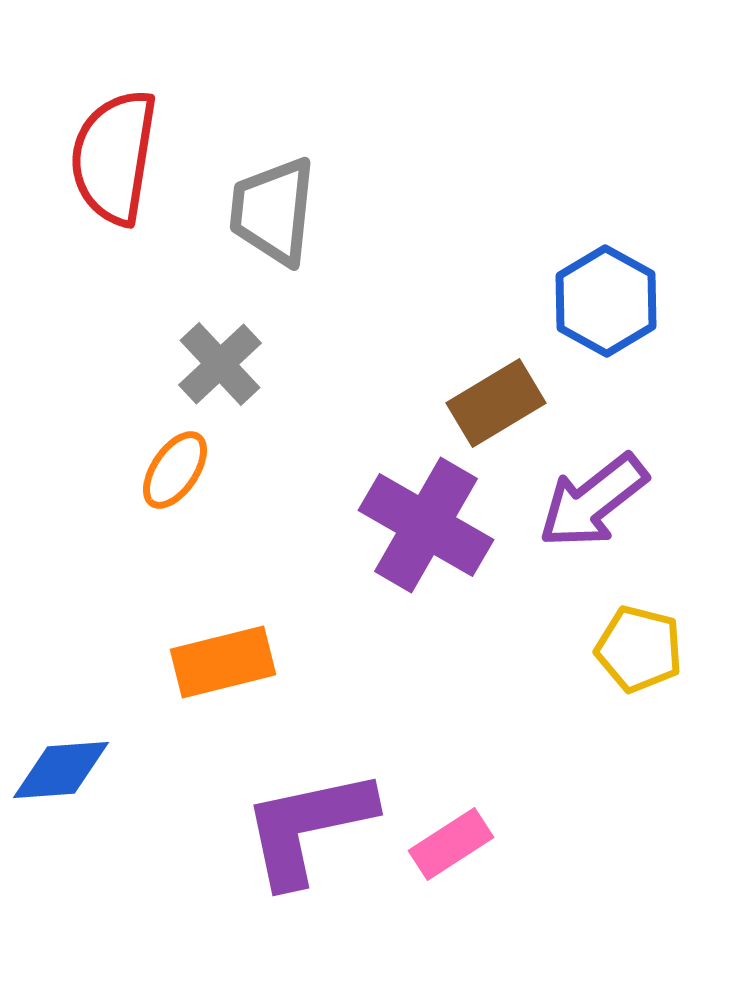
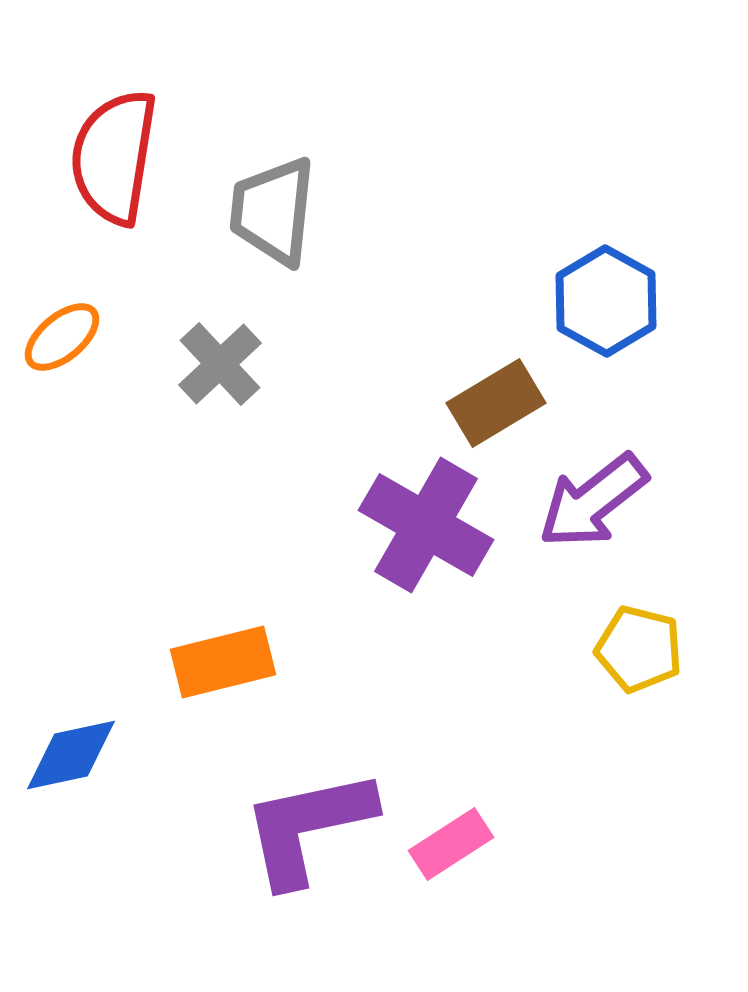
orange ellipse: moved 113 px left, 133 px up; rotated 16 degrees clockwise
blue diamond: moved 10 px right, 15 px up; rotated 8 degrees counterclockwise
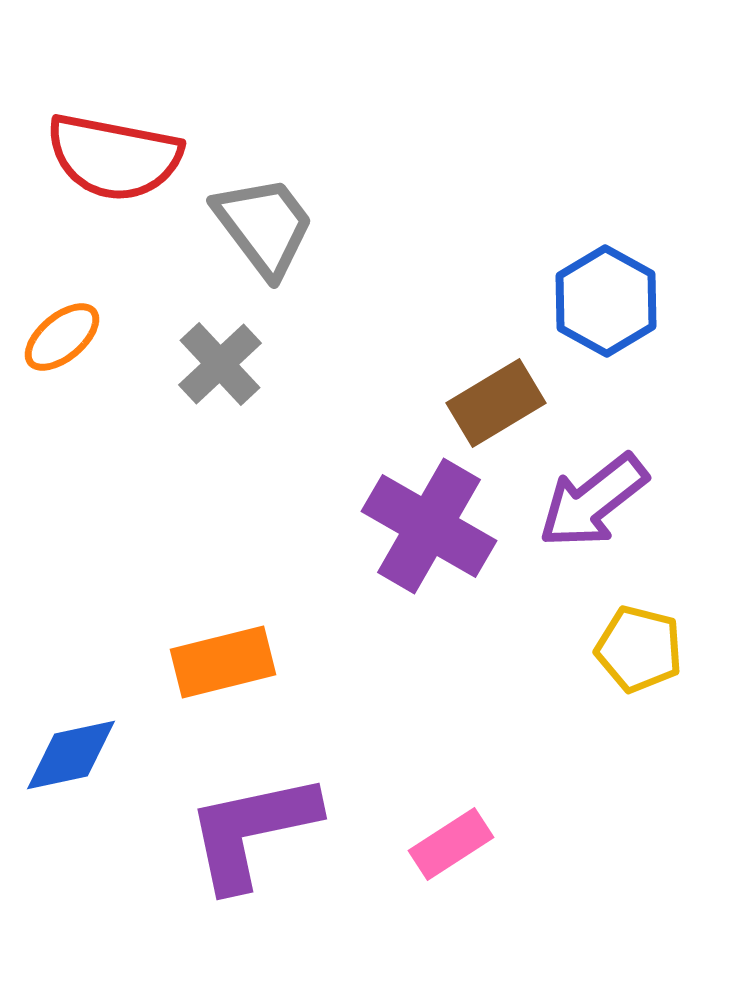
red semicircle: rotated 88 degrees counterclockwise
gray trapezoid: moved 9 px left, 15 px down; rotated 137 degrees clockwise
purple cross: moved 3 px right, 1 px down
purple L-shape: moved 56 px left, 4 px down
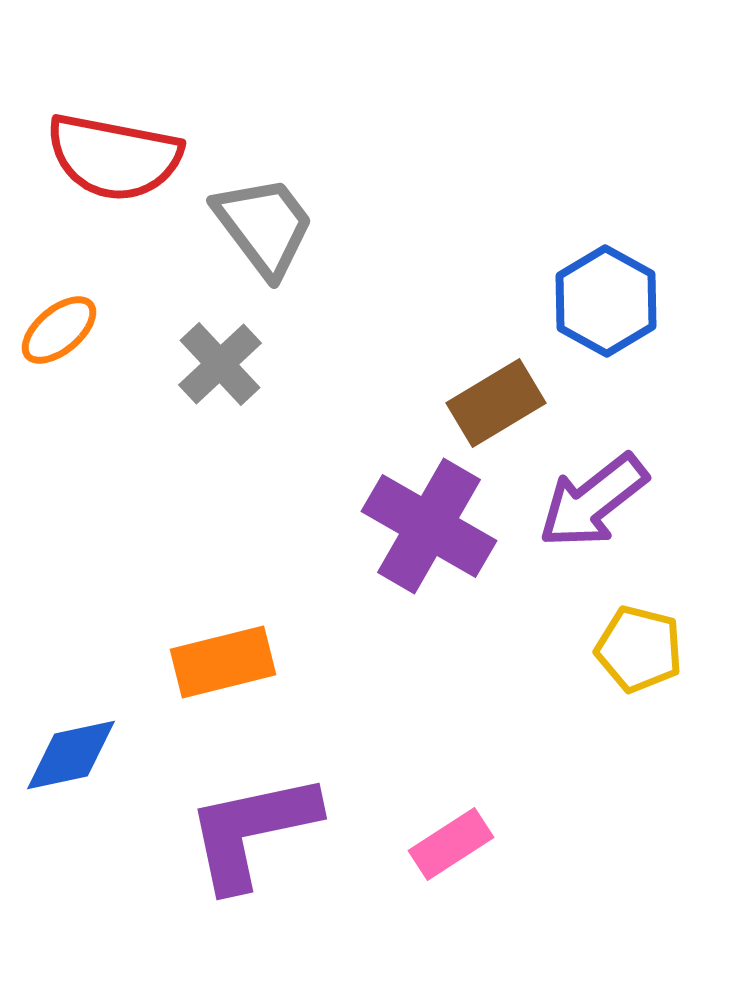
orange ellipse: moved 3 px left, 7 px up
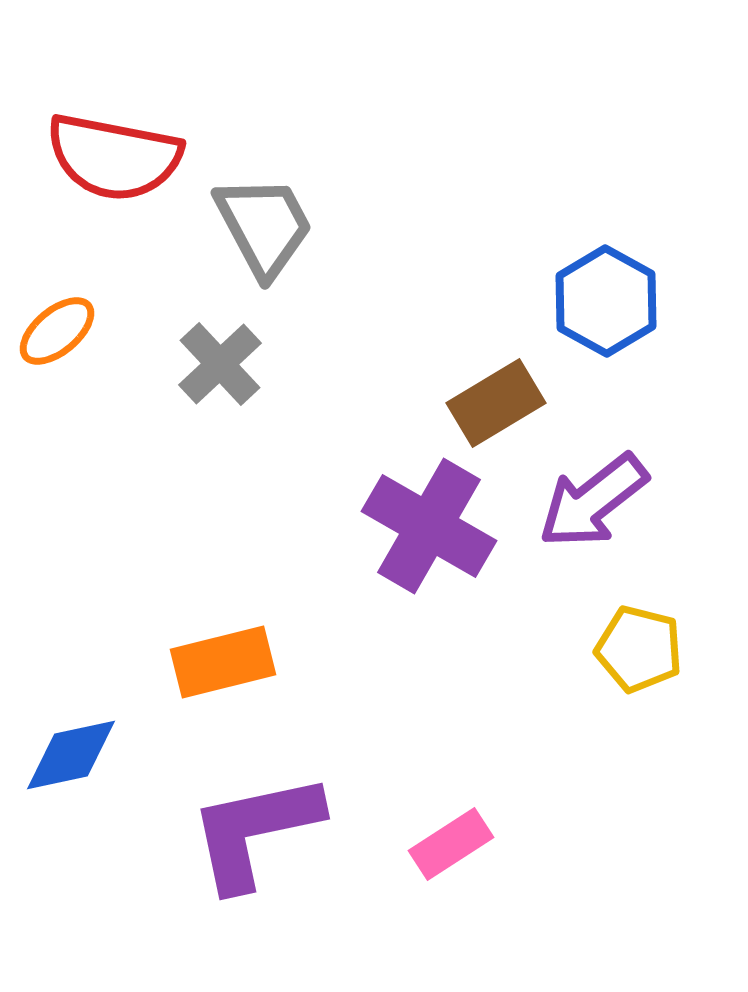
gray trapezoid: rotated 9 degrees clockwise
orange ellipse: moved 2 px left, 1 px down
purple L-shape: moved 3 px right
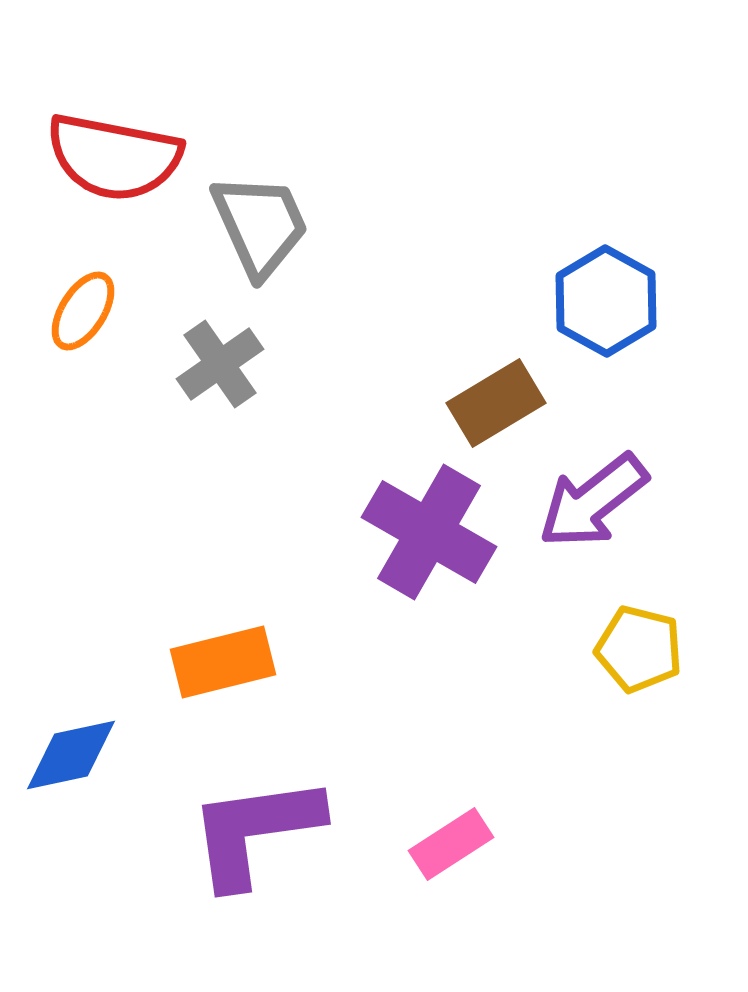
gray trapezoid: moved 4 px left, 1 px up; rotated 4 degrees clockwise
orange ellipse: moved 26 px right, 20 px up; rotated 18 degrees counterclockwise
gray cross: rotated 8 degrees clockwise
purple cross: moved 6 px down
purple L-shape: rotated 4 degrees clockwise
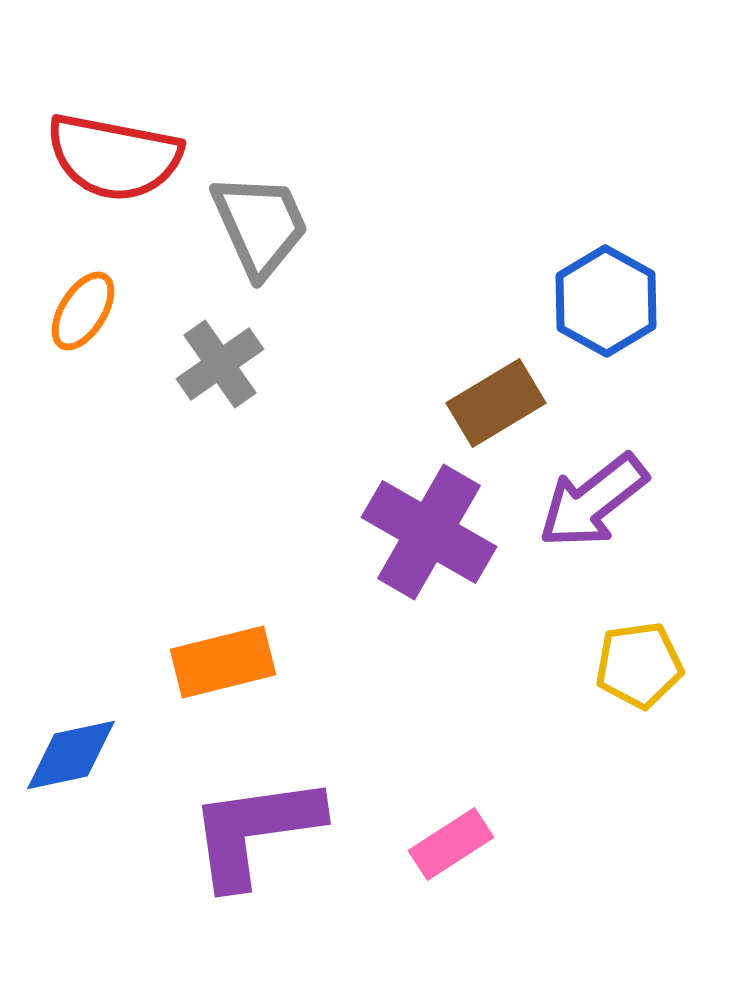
yellow pentagon: moved 16 px down; rotated 22 degrees counterclockwise
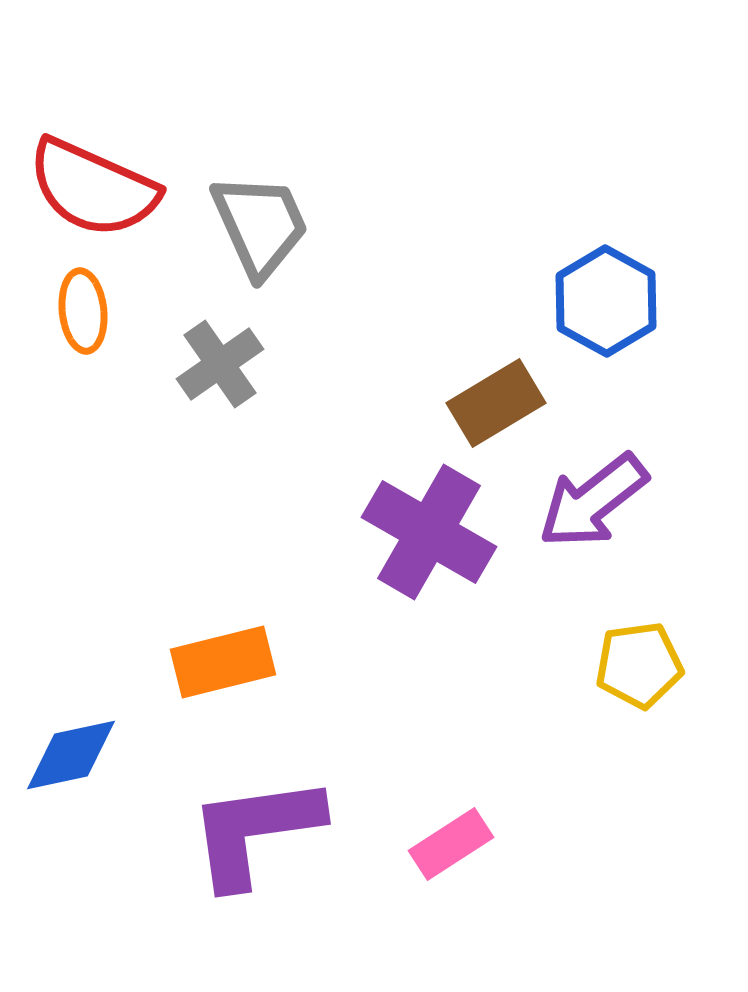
red semicircle: moved 21 px left, 31 px down; rotated 13 degrees clockwise
orange ellipse: rotated 38 degrees counterclockwise
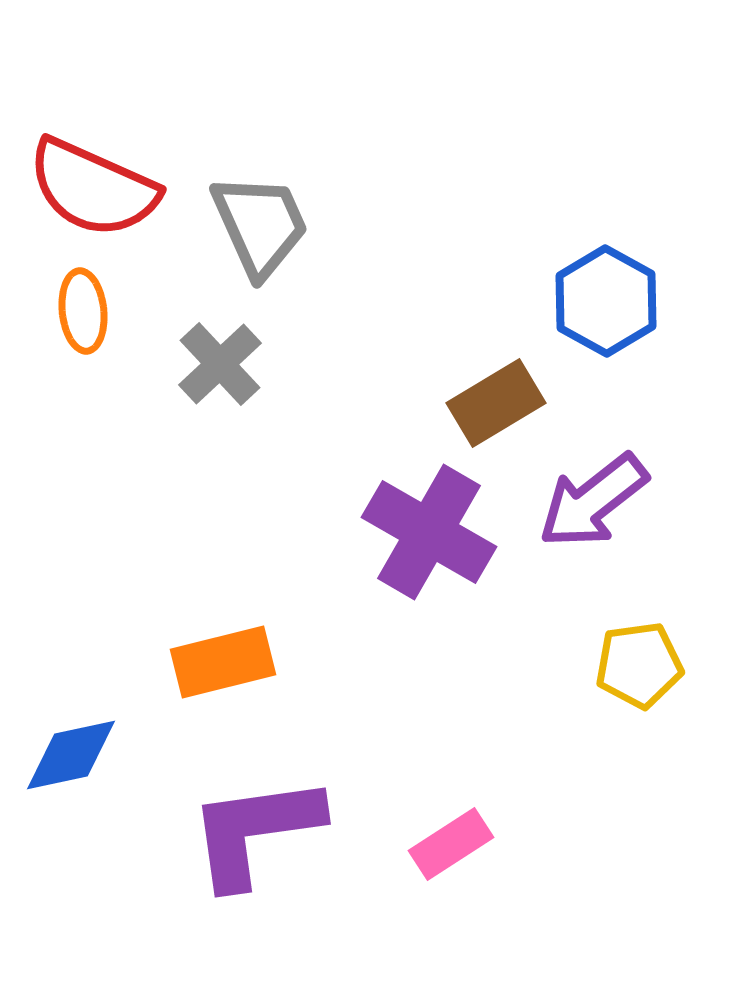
gray cross: rotated 8 degrees counterclockwise
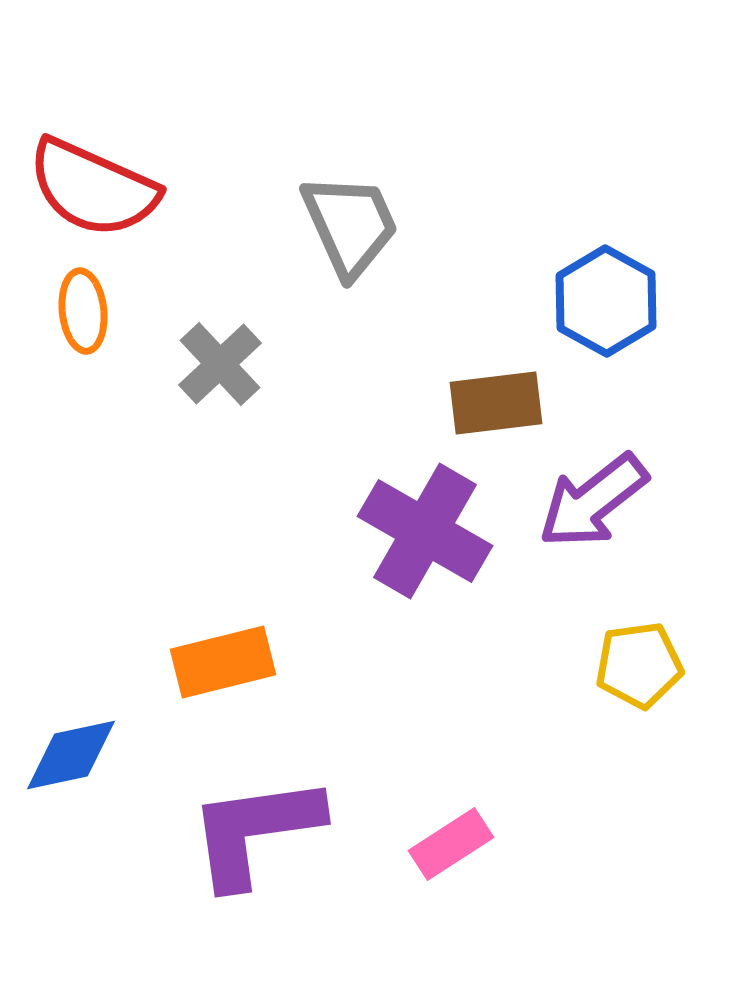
gray trapezoid: moved 90 px right
brown rectangle: rotated 24 degrees clockwise
purple cross: moved 4 px left, 1 px up
